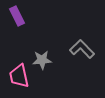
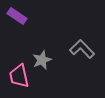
purple rectangle: rotated 30 degrees counterclockwise
gray star: rotated 18 degrees counterclockwise
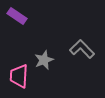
gray star: moved 2 px right
pink trapezoid: rotated 15 degrees clockwise
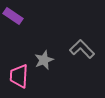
purple rectangle: moved 4 px left
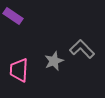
gray star: moved 10 px right, 1 px down
pink trapezoid: moved 6 px up
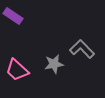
gray star: moved 3 px down; rotated 12 degrees clockwise
pink trapezoid: moved 2 px left; rotated 50 degrees counterclockwise
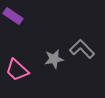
gray star: moved 5 px up
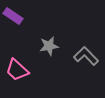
gray L-shape: moved 4 px right, 7 px down
gray star: moved 5 px left, 13 px up
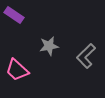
purple rectangle: moved 1 px right, 1 px up
gray L-shape: rotated 90 degrees counterclockwise
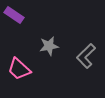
pink trapezoid: moved 2 px right, 1 px up
